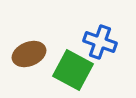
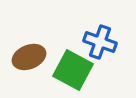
brown ellipse: moved 3 px down
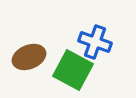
blue cross: moved 5 px left
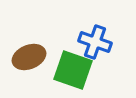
green square: rotated 9 degrees counterclockwise
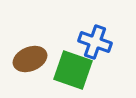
brown ellipse: moved 1 px right, 2 px down
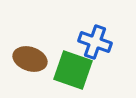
brown ellipse: rotated 40 degrees clockwise
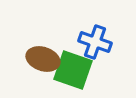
brown ellipse: moved 13 px right
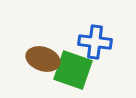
blue cross: rotated 12 degrees counterclockwise
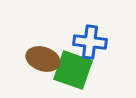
blue cross: moved 5 px left
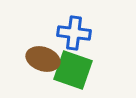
blue cross: moved 16 px left, 9 px up
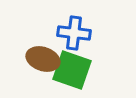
green square: moved 1 px left
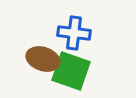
green square: moved 1 px left, 1 px down
